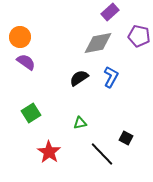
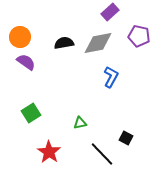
black semicircle: moved 15 px left, 35 px up; rotated 24 degrees clockwise
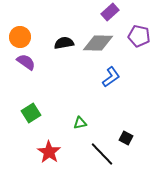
gray diamond: rotated 12 degrees clockwise
blue L-shape: rotated 25 degrees clockwise
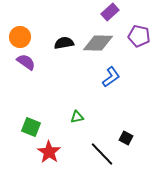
green square: moved 14 px down; rotated 36 degrees counterclockwise
green triangle: moved 3 px left, 6 px up
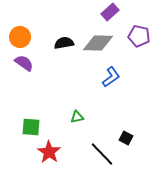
purple semicircle: moved 2 px left, 1 px down
green square: rotated 18 degrees counterclockwise
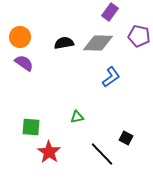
purple rectangle: rotated 12 degrees counterclockwise
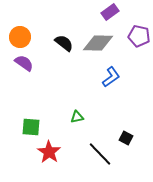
purple rectangle: rotated 18 degrees clockwise
black semicircle: rotated 48 degrees clockwise
black line: moved 2 px left
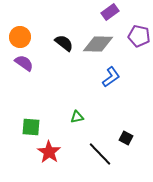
gray diamond: moved 1 px down
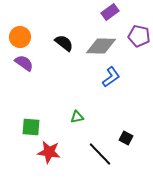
gray diamond: moved 3 px right, 2 px down
red star: rotated 25 degrees counterclockwise
